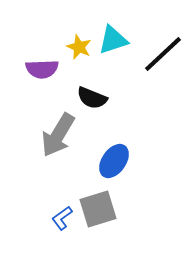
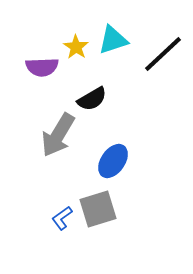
yellow star: moved 3 px left; rotated 10 degrees clockwise
purple semicircle: moved 2 px up
black semicircle: moved 1 px down; rotated 52 degrees counterclockwise
blue ellipse: moved 1 px left
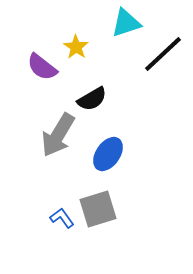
cyan triangle: moved 13 px right, 17 px up
purple semicircle: rotated 40 degrees clockwise
blue ellipse: moved 5 px left, 7 px up
blue L-shape: rotated 90 degrees clockwise
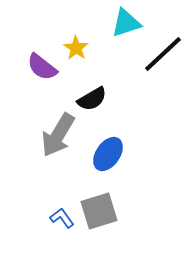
yellow star: moved 1 px down
gray square: moved 1 px right, 2 px down
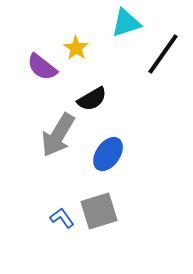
black line: rotated 12 degrees counterclockwise
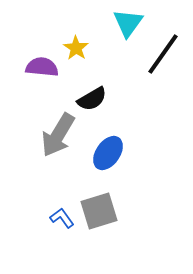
cyan triangle: moved 2 px right; rotated 36 degrees counterclockwise
purple semicircle: rotated 148 degrees clockwise
blue ellipse: moved 1 px up
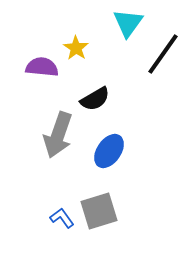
black semicircle: moved 3 px right
gray arrow: rotated 12 degrees counterclockwise
blue ellipse: moved 1 px right, 2 px up
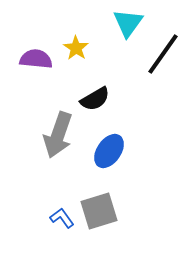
purple semicircle: moved 6 px left, 8 px up
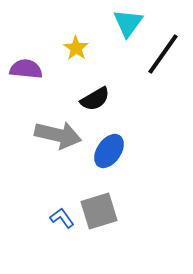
purple semicircle: moved 10 px left, 10 px down
gray arrow: rotated 96 degrees counterclockwise
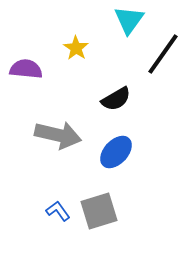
cyan triangle: moved 1 px right, 3 px up
black semicircle: moved 21 px right
blue ellipse: moved 7 px right, 1 px down; rotated 8 degrees clockwise
blue L-shape: moved 4 px left, 7 px up
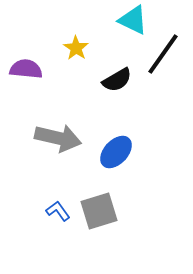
cyan triangle: moved 4 px right; rotated 40 degrees counterclockwise
black semicircle: moved 1 px right, 19 px up
gray arrow: moved 3 px down
